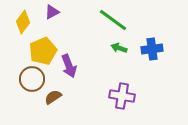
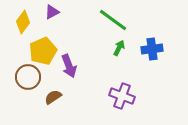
green arrow: rotated 98 degrees clockwise
brown circle: moved 4 px left, 2 px up
purple cross: rotated 10 degrees clockwise
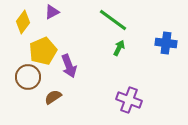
blue cross: moved 14 px right, 6 px up; rotated 15 degrees clockwise
purple cross: moved 7 px right, 4 px down
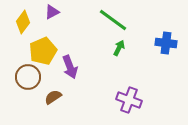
purple arrow: moved 1 px right, 1 px down
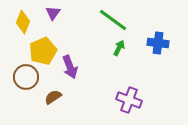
purple triangle: moved 1 px right, 1 px down; rotated 28 degrees counterclockwise
yellow diamond: rotated 15 degrees counterclockwise
blue cross: moved 8 px left
brown circle: moved 2 px left
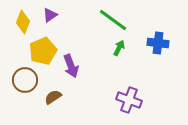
purple triangle: moved 3 px left, 2 px down; rotated 21 degrees clockwise
purple arrow: moved 1 px right, 1 px up
brown circle: moved 1 px left, 3 px down
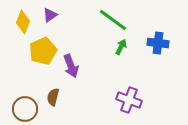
green arrow: moved 2 px right, 1 px up
brown circle: moved 29 px down
brown semicircle: rotated 42 degrees counterclockwise
